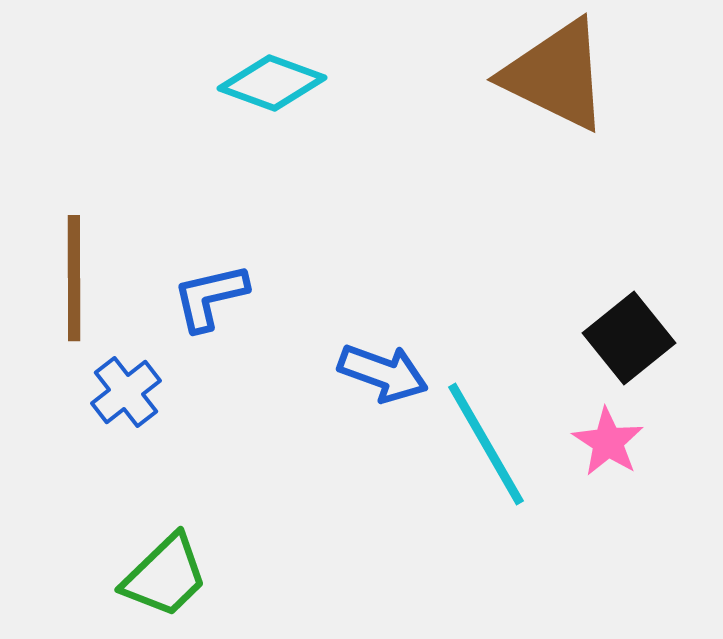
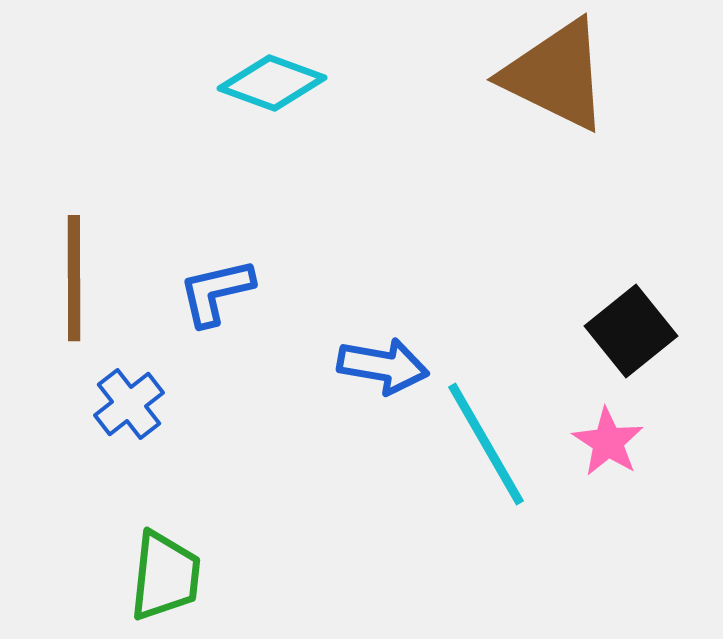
blue L-shape: moved 6 px right, 5 px up
black square: moved 2 px right, 7 px up
blue arrow: moved 7 px up; rotated 10 degrees counterclockwise
blue cross: moved 3 px right, 12 px down
green trapezoid: rotated 40 degrees counterclockwise
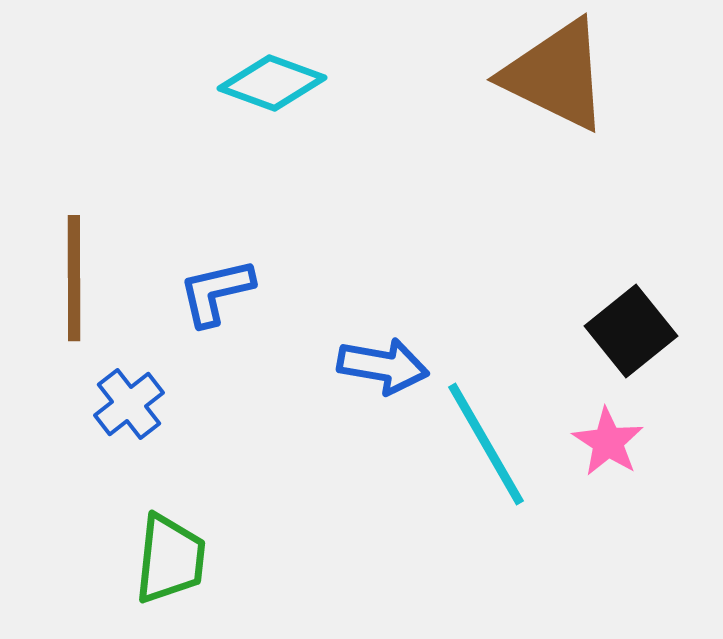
green trapezoid: moved 5 px right, 17 px up
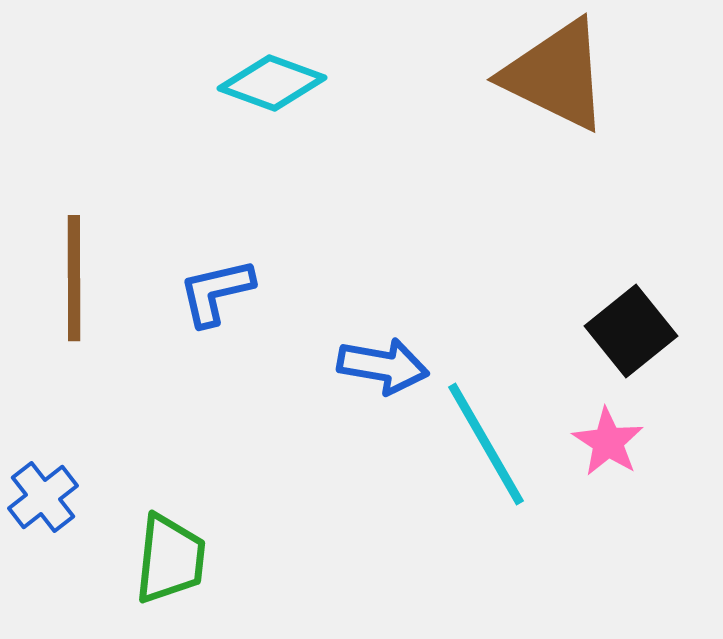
blue cross: moved 86 px left, 93 px down
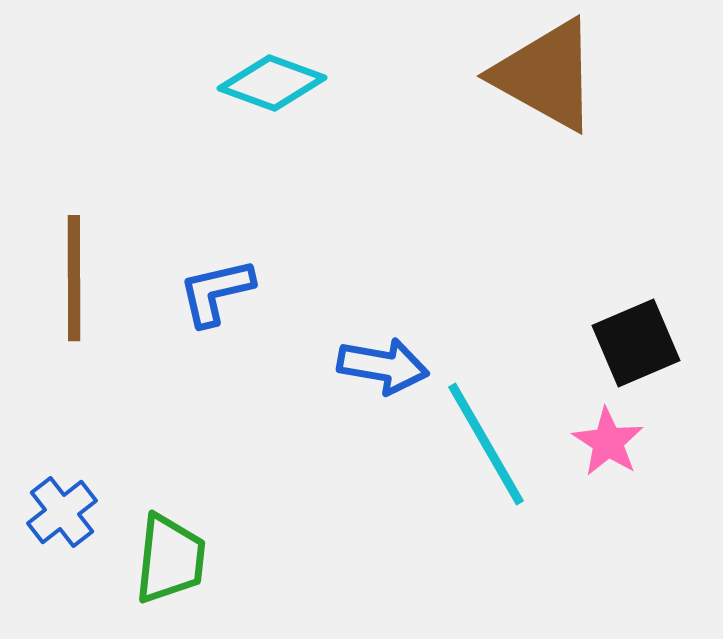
brown triangle: moved 10 px left; rotated 3 degrees clockwise
black square: moved 5 px right, 12 px down; rotated 16 degrees clockwise
blue cross: moved 19 px right, 15 px down
